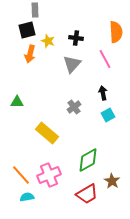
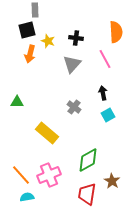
gray cross: rotated 16 degrees counterclockwise
red trapezoid: rotated 130 degrees clockwise
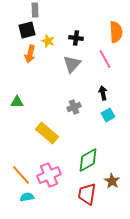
gray cross: rotated 32 degrees clockwise
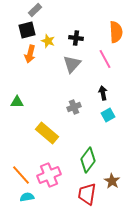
gray rectangle: rotated 48 degrees clockwise
green diamond: rotated 25 degrees counterclockwise
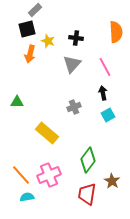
black square: moved 1 px up
pink line: moved 8 px down
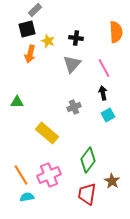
pink line: moved 1 px left, 1 px down
orange line: rotated 10 degrees clockwise
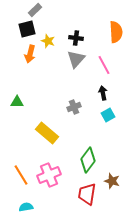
gray triangle: moved 4 px right, 5 px up
pink line: moved 3 px up
brown star: rotated 14 degrees counterclockwise
cyan semicircle: moved 1 px left, 10 px down
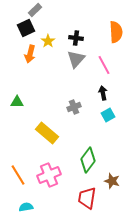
black square: moved 1 px left, 1 px up; rotated 12 degrees counterclockwise
yellow star: rotated 16 degrees clockwise
orange line: moved 3 px left
red trapezoid: moved 4 px down
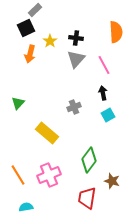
yellow star: moved 2 px right
green triangle: moved 1 px right, 1 px down; rotated 48 degrees counterclockwise
green diamond: moved 1 px right
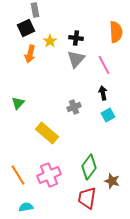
gray rectangle: rotated 56 degrees counterclockwise
green diamond: moved 7 px down
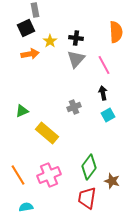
orange arrow: rotated 114 degrees counterclockwise
green triangle: moved 4 px right, 8 px down; rotated 24 degrees clockwise
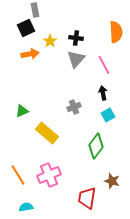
green diamond: moved 7 px right, 21 px up
